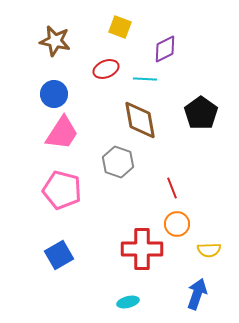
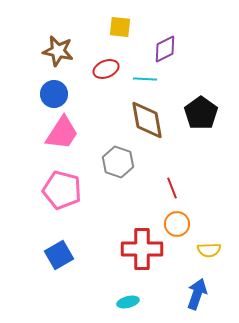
yellow square: rotated 15 degrees counterclockwise
brown star: moved 3 px right, 10 px down
brown diamond: moved 7 px right
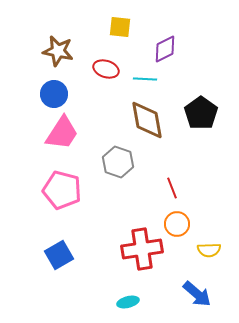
red ellipse: rotated 40 degrees clockwise
red cross: rotated 9 degrees counterclockwise
blue arrow: rotated 112 degrees clockwise
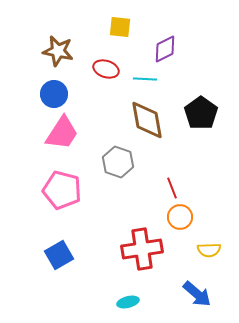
orange circle: moved 3 px right, 7 px up
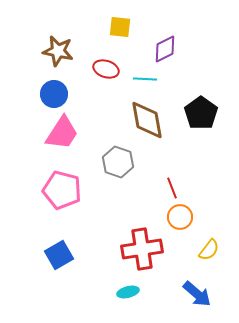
yellow semicircle: rotated 50 degrees counterclockwise
cyan ellipse: moved 10 px up
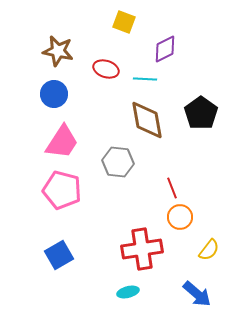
yellow square: moved 4 px right, 5 px up; rotated 15 degrees clockwise
pink trapezoid: moved 9 px down
gray hexagon: rotated 12 degrees counterclockwise
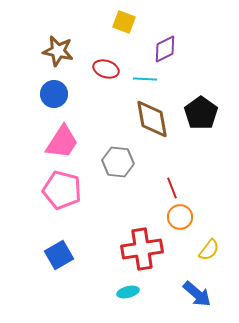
brown diamond: moved 5 px right, 1 px up
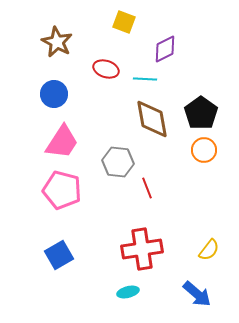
brown star: moved 1 px left, 9 px up; rotated 16 degrees clockwise
red line: moved 25 px left
orange circle: moved 24 px right, 67 px up
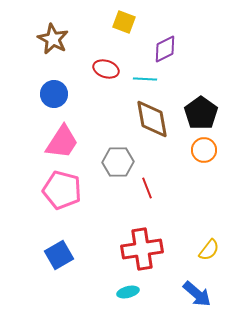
brown star: moved 4 px left, 3 px up
gray hexagon: rotated 8 degrees counterclockwise
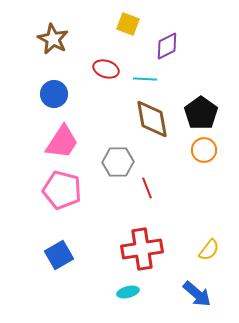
yellow square: moved 4 px right, 2 px down
purple diamond: moved 2 px right, 3 px up
